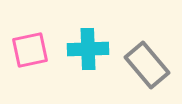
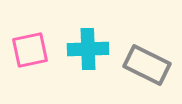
gray rectangle: rotated 24 degrees counterclockwise
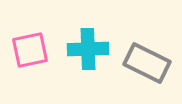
gray rectangle: moved 2 px up
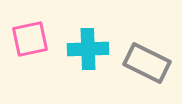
pink square: moved 11 px up
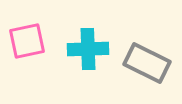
pink square: moved 3 px left, 2 px down
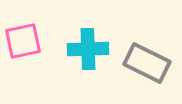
pink square: moved 4 px left
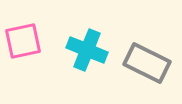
cyan cross: moved 1 px left, 1 px down; rotated 24 degrees clockwise
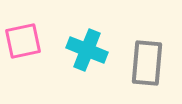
gray rectangle: rotated 69 degrees clockwise
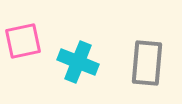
cyan cross: moved 9 px left, 12 px down
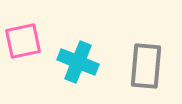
gray rectangle: moved 1 px left, 3 px down
